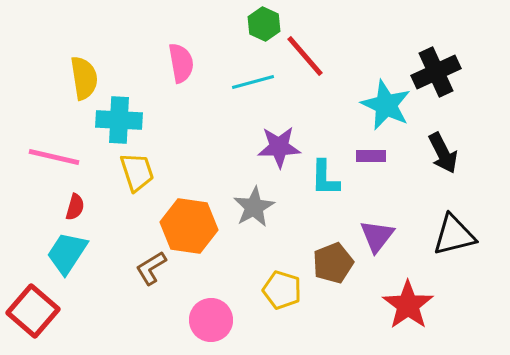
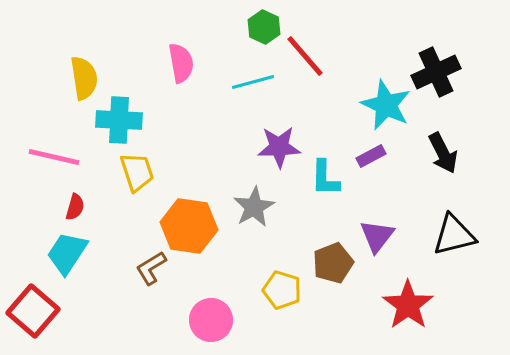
green hexagon: moved 3 px down
purple rectangle: rotated 28 degrees counterclockwise
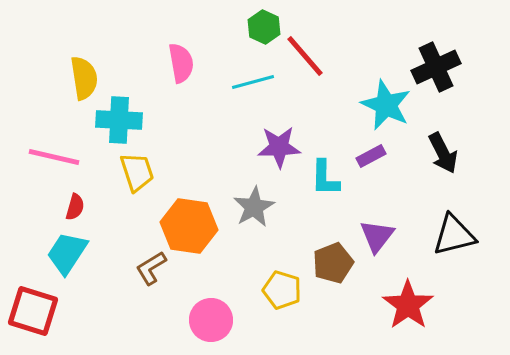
black cross: moved 5 px up
red square: rotated 24 degrees counterclockwise
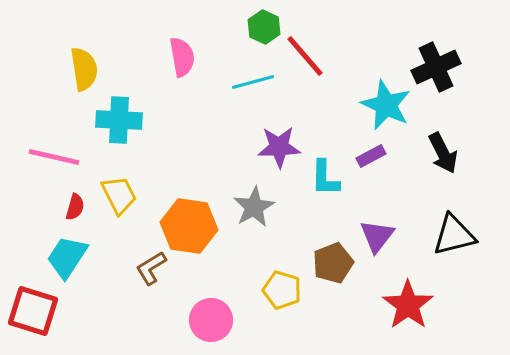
pink semicircle: moved 1 px right, 6 px up
yellow semicircle: moved 9 px up
yellow trapezoid: moved 18 px left, 23 px down; rotated 9 degrees counterclockwise
cyan trapezoid: moved 4 px down
